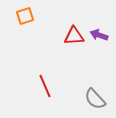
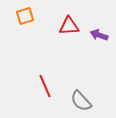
red triangle: moved 5 px left, 10 px up
gray semicircle: moved 14 px left, 2 px down
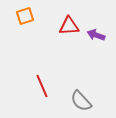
purple arrow: moved 3 px left
red line: moved 3 px left
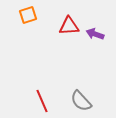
orange square: moved 3 px right, 1 px up
purple arrow: moved 1 px left, 1 px up
red line: moved 15 px down
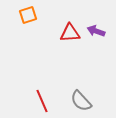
red triangle: moved 1 px right, 7 px down
purple arrow: moved 1 px right, 3 px up
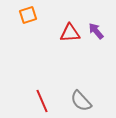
purple arrow: rotated 30 degrees clockwise
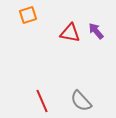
red triangle: rotated 15 degrees clockwise
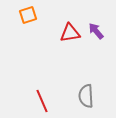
red triangle: rotated 20 degrees counterclockwise
gray semicircle: moved 5 px right, 5 px up; rotated 40 degrees clockwise
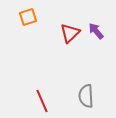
orange square: moved 2 px down
red triangle: rotated 35 degrees counterclockwise
